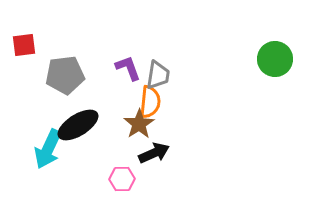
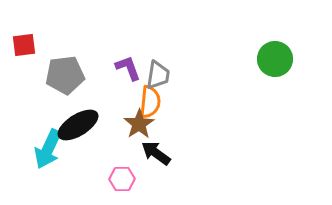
black arrow: moved 2 px right; rotated 120 degrees counterclockwise
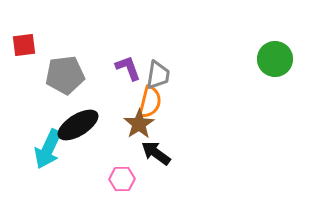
orange semicircle: rotated 8 degrees clockwise
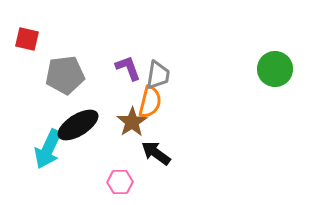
red square: moved 3 px right, 6 px up; rotated 20 degrees clockwise
green circle: moved 10 px down
brown star: moved 7 px left, 2 px up
pink hexagon: moved 2 px left, 3 px down
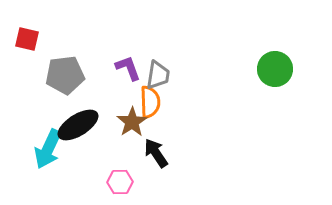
orange semicircle: rotated 16 degrees counterclockwise
black arrow: rotated 20 degrees clockwise
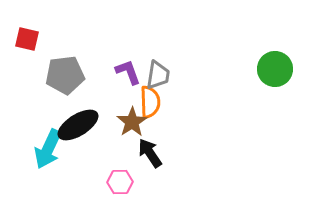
purple L-shape: moved 4 px down
black arrow: moved 6 px left
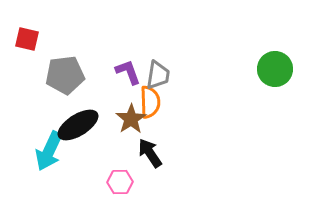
brown star: moved 1 px left, 3 px up
cyan arrow: moved 1 px right, 2 px down
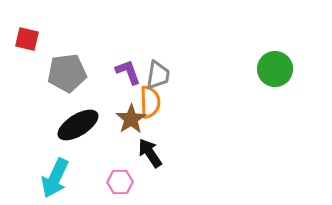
gray pentagon: moved 2 px right, 2 px up
cyan arrow: moved 6 px right, 27 px down
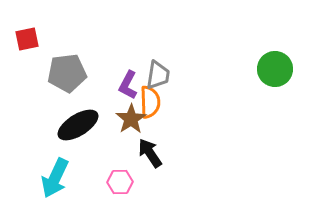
red square: rotated 25 degrees counterclockwise
purple L-shape: moved 13 px down; rotated 132 degrees counterclockwise
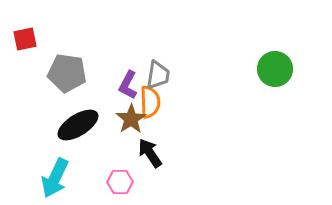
red square: moved 2 px left
gray pentagon: rotated 15 degrees clockwise
